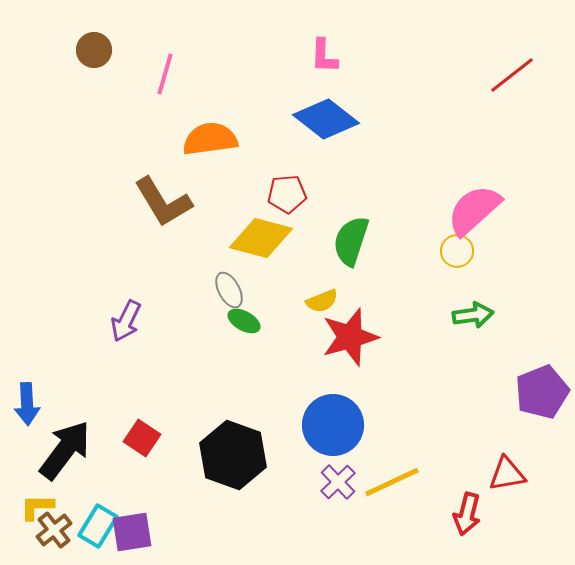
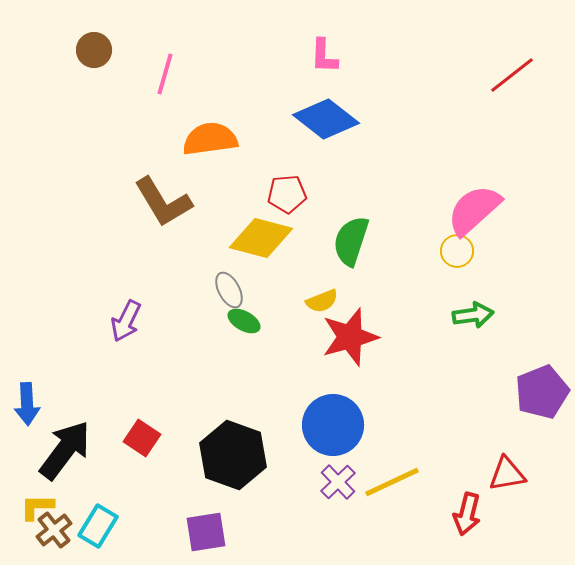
purple square: moved 74 px right
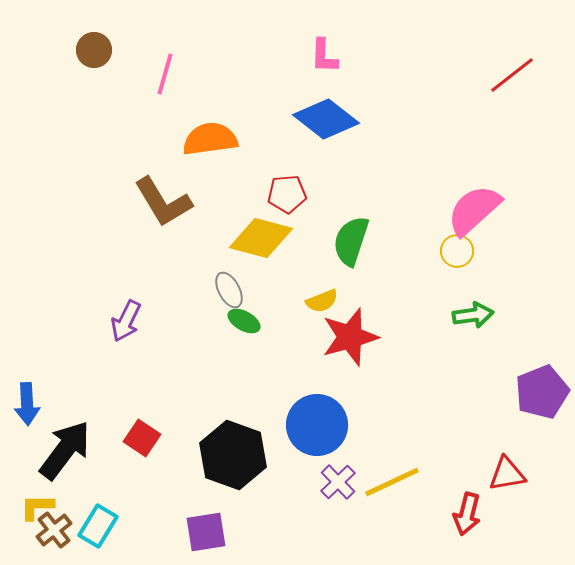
blue circle: moved 16 px left
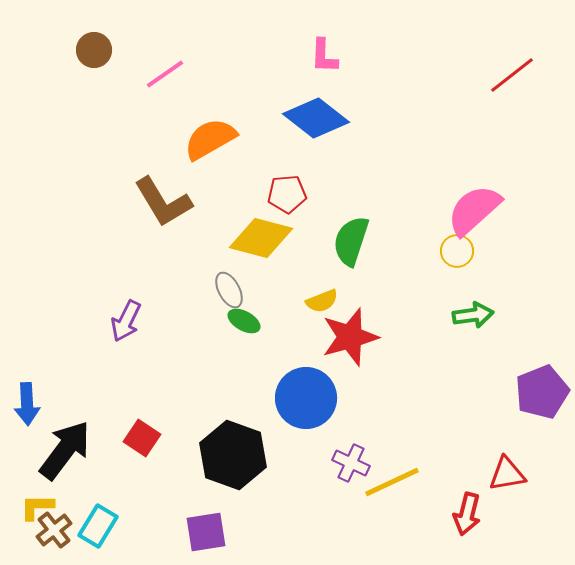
pink line: rotated 39 degrees clockwise
blue diamond: moved 10 px left, 1 px up
orange semicircle: rotated 22 degrees counterclockwise
blue circle: moved 11 px left, 27 px up
purple cross: moved 13 px right, 19 px up; rotated 21 degrees counterclockwise
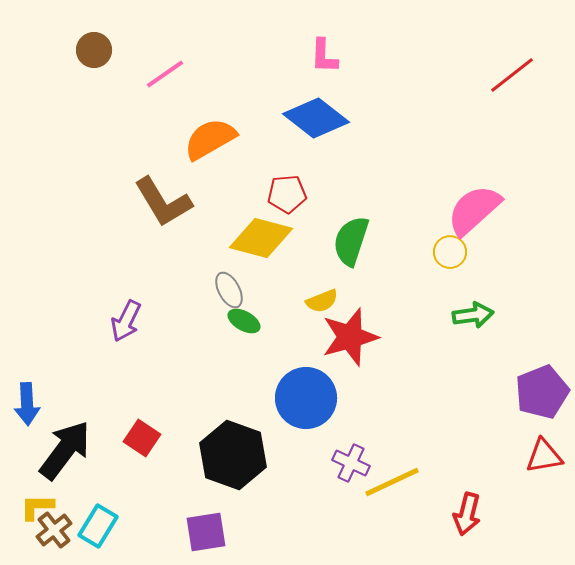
yellow circle: moved 7 px left, 1 px down
red triangle: moved 37 px right, 18 px up
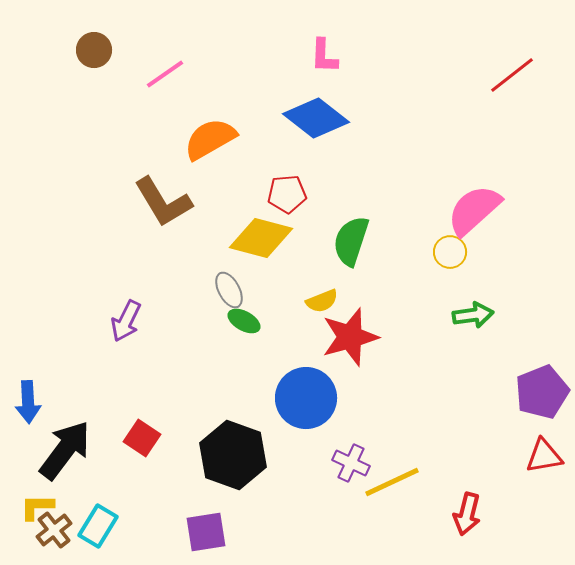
blue arrow: moved 1 px right, 2 px up
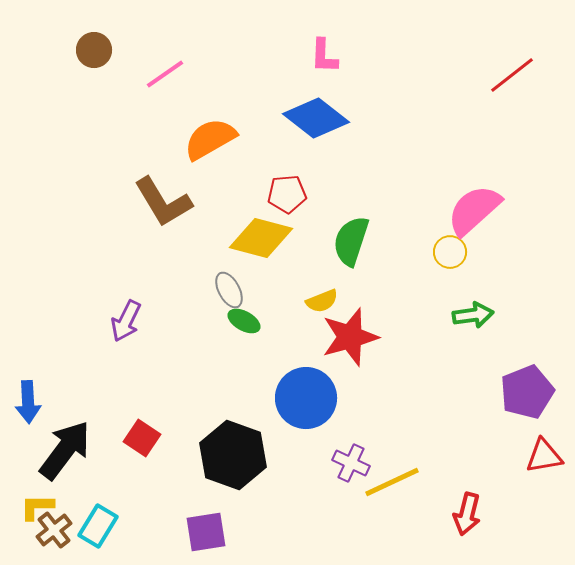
purple pentagon: moved 15 px left
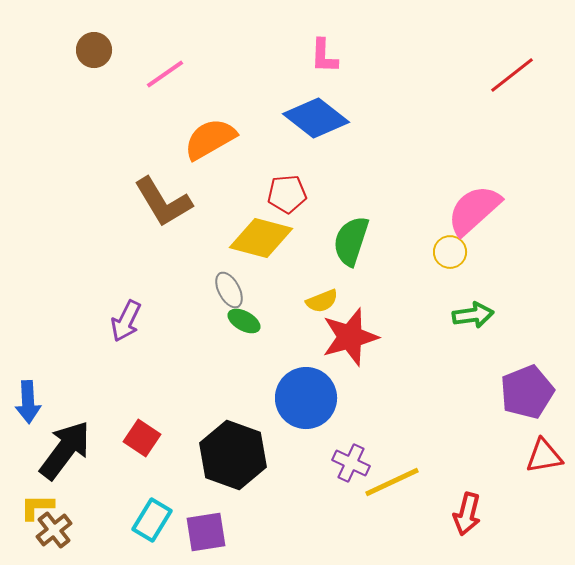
cyan rectangle: moved 54 px right, 6 px up
